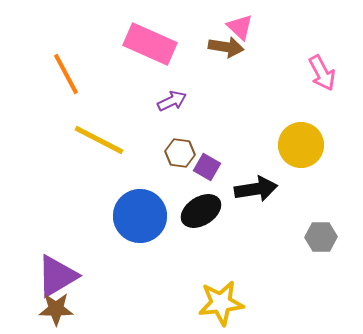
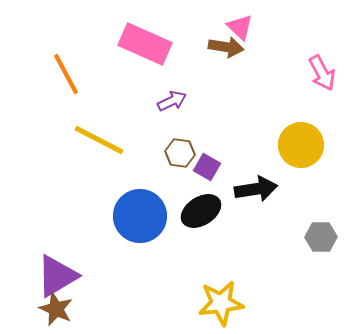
pink rectangle: moved 5 px left
brown star: rotated 24 degrees clockwise
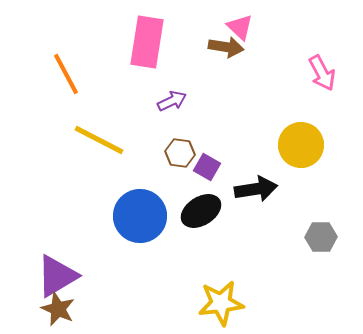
pink rectangle: moved 2 px right, 2 px up; rotated 75 degrees clockwise
brown star: moved 2 px right
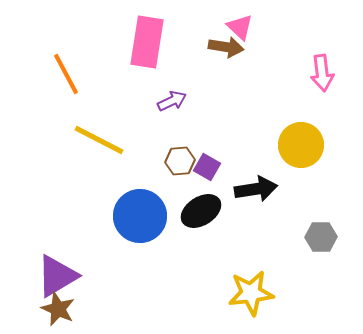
pink arrow: rotated 21 degrees clockwise
brown hexagon: moved 8 px down; rotated 12 degrees counterclockwise
yellow star: moved 30 px right, 10 px up
